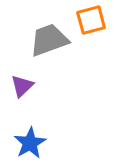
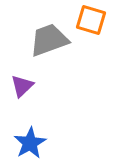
orange square: rotated 32 degrees clockwise
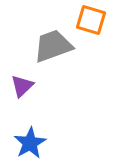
gray trapezoid: moved 4 px right, 6 px down
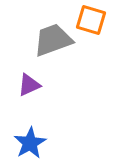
gray trapezoid: moved 6 px up
purple triangle: moved 7 px right, 1 px up; rotated 20 degrees clockwise
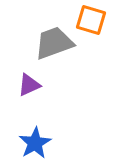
gray trapezoid: moved 1 px right, 3 px down
blue star: moved 5 px right
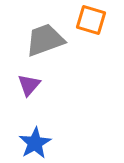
gray trapezoid: moved 9 px left, 3 px up
purple triangle: rotated 25 degrees counterclockwise
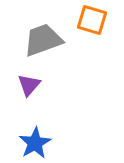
orange square: moved 1 px right
gray trapezoid: moved 2 px left
